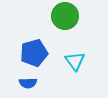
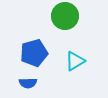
cyan triangle: rotated 35 degrees clockwise
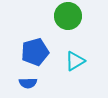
green circle: moved 3 px right
blue pentagon: moved 1 px right, 1 px up
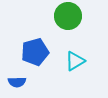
blue semicircle: moved 11 px left, 1 px up
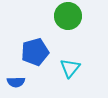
cyan triangle: moved 5 px left, 7 px down; rotated 20 degrees counterclockwise
blue semicircle: moved 1 px left
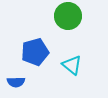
cyan triangle: moved 2 px right, 3 px up; rotated 30 degrees counterclockwise
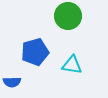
cyan triangle: rotated 30 degrees counterclockwise
blue semicircle: moved 4 px left
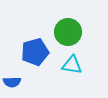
green circle: moved 16 px down
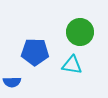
green circle: moved 12 px right
blue pentagon: rotated 16 degrees clockwise
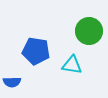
green circle: moved 9 px right, 1 px up
blue pentagon: moved 1 px right, 1 px up; rotated 8 degrees clockwise
